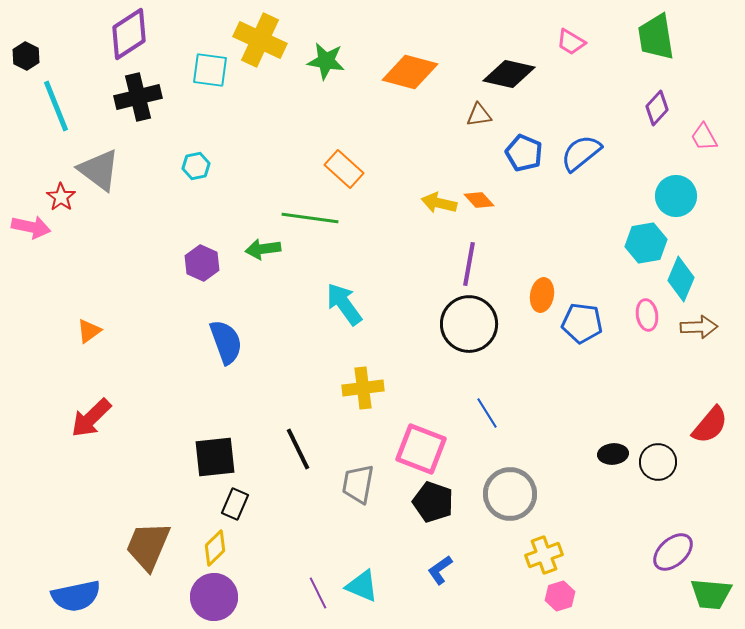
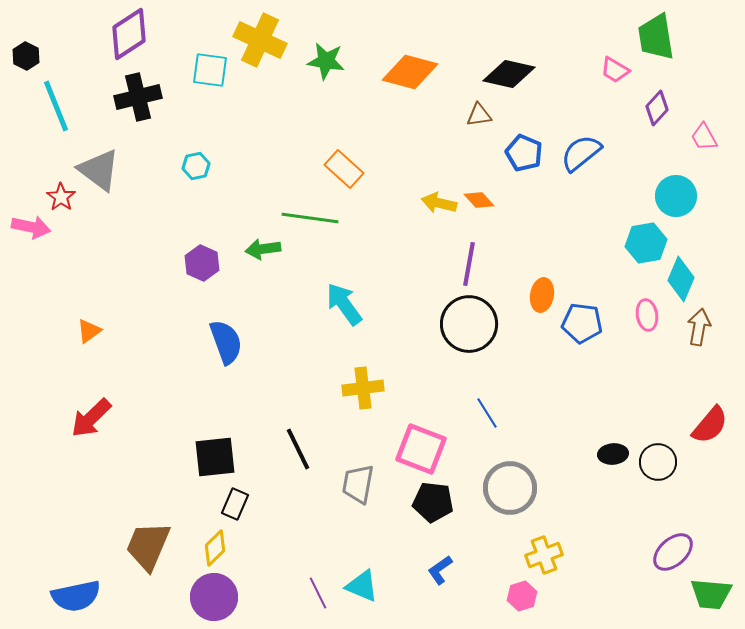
pink trapezoid at (571, 42): moved 44 px right, 28 px down
brown arrow at (699, 327): rotated 78 degrees counterclockwise
gray circle at (510, 494): moved 6 px up
black pentagon at (433, 502): rotated 12 degrees counterclockwise
pink hexagon at (560, 596): moved 38 px left
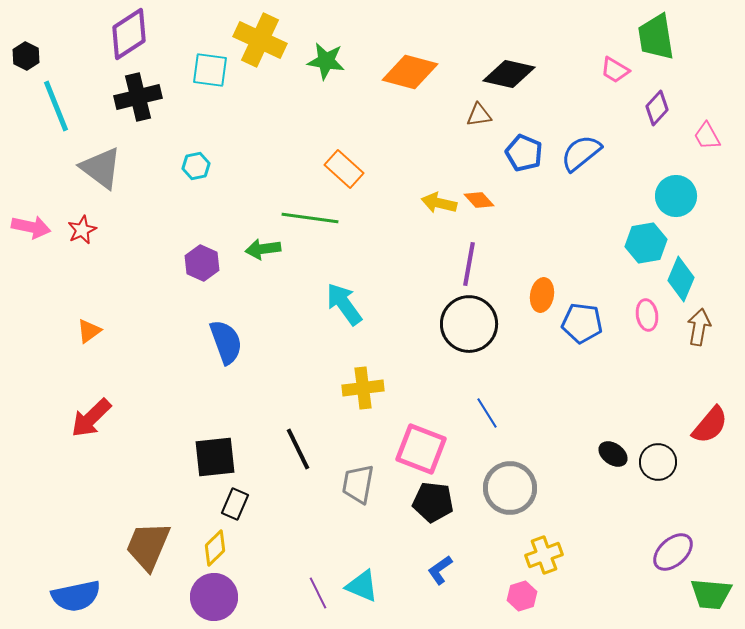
pink trapezoid at (704, 137): moved 3 px right, 1 px up
gray triangle at (99, 170): moved 2 px right, 2 px up
red star at (61, 197): moved 21 px right, 33 px down; rotated 12 degrees clockwise
black ellipse at (613, 454): rotated 40 degrees clockwise
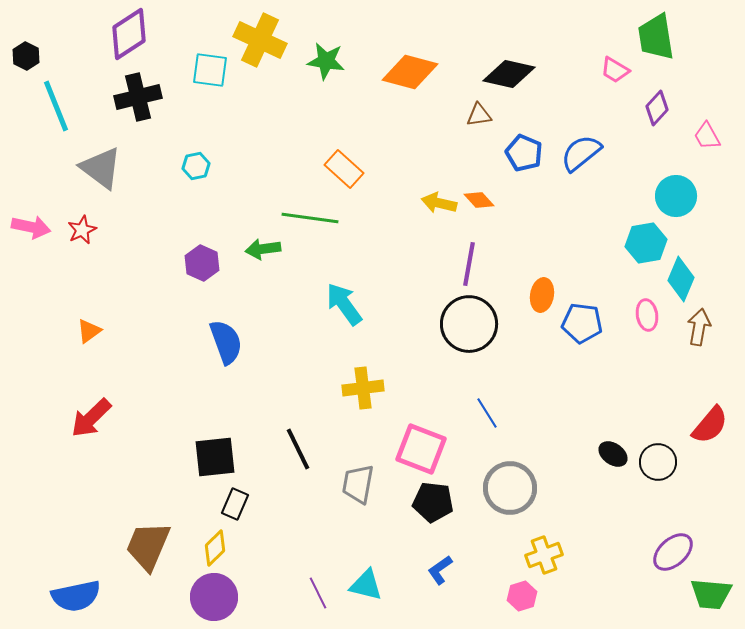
cyan triangle at (362, 586): moved 4 px right, 1 px up; rotated 9 degrees counterclockwise
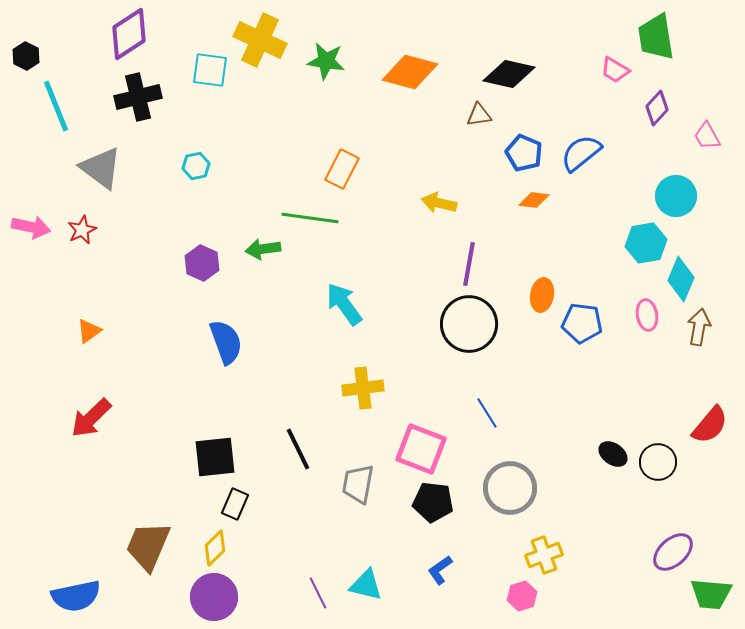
orange rectangle at (344, 169): moved 2 px left; rotated 75 degrees clockwise
orange diamond at (479, 200): moved 55 px right; rotated 40 degrees counterclockwise
